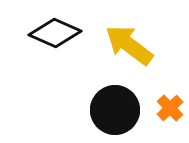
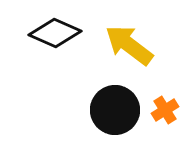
orange cross: moved 5 px left, 2 px down; rotated 12 degrees clockwise
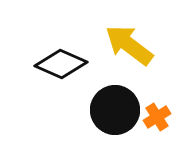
black diamond: moved 6 px right, 31 px down
orange cross: moved 8 px left, 7 px down
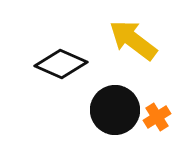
yellow arrow: moved 4 px right, 5 px up
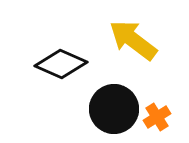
black circle: moved 1 px left, 1 px up
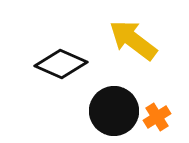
black circle: moved 2 px down
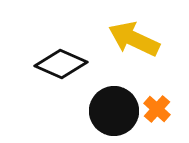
yellow arrow: moved 1 px right, 1 px up; rotated 12 degrees counterclockwise
orange cross: moved 8 px up; rotated 16 degrees counterclockwise
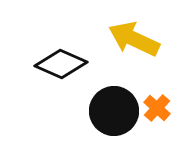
orange cross: moved 1 px up
